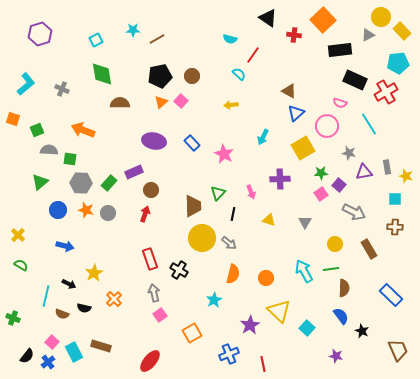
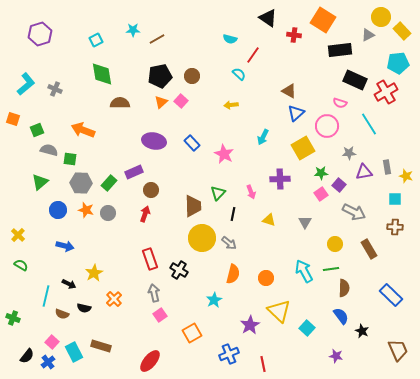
orange square at (323, 20): rotated 15 degrees counterclockwise
gray cross at (62, 89): moved 7 px left
gray semicircle at (49, 150): rotated 12 degrees clockwise
gray star at (349, 153): rotated 16 degrees counterclockwise
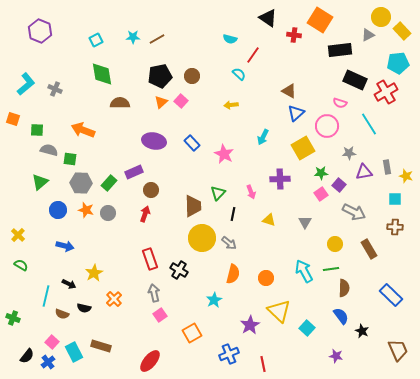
orange square at (323, 20): moved 3 px left
cyan star at (133, 30): moved 7 px down
purple hexagon at (40, 34): moved 3 px up; rotated 20 degrees counterclockwise
green square at (37, 130): rotated 24 degrees clockwise
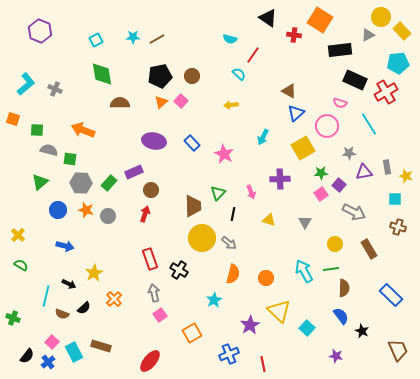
gray circle at (108, 213): moved 3 px down
brown cross at (395, 227): moved 3 px right; rotated 14 degrees clockwise
black semicircle at (84, 308): rotated 56 degrees counterclockwise
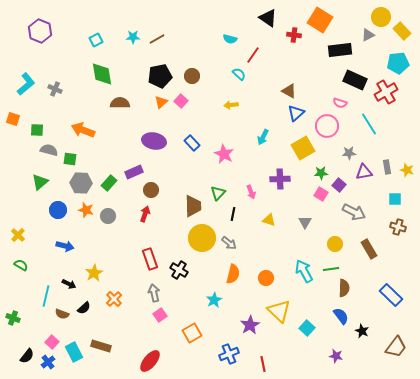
yellow star at (406, 176): moved 1 px right, 6 px up
pink square at (321, 194): rotated 24 degrees counterclockwise
brown trapezoid at (398, 350): moved 2 px left, 3 px up; rotated 60 degrees clockwise
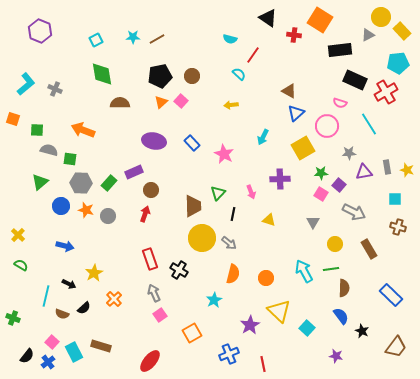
blue circle at (58, 210): moved 3 px right, 4 px up
gray triangle at (305, 222): moved 8 px right
gray arrow at (154, 293): rotated 12 degrees counterclockwise
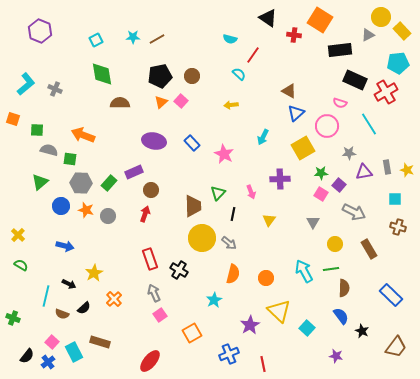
orange arrow at (83, 130): moved 5 px down
yellow triangle at (269, 220): rotated 48 degrees clockwise
brown rectangle at (101, 346): moved 1 px left, 4 px up
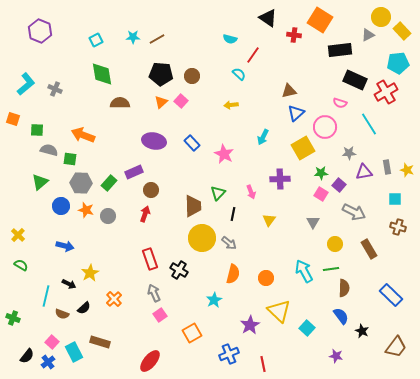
black pentagon at (160, 76): moved 1 px right, 2 px up; rotated 15 degrees clockwise
brown triangle at (289, 91): rotated 42 degrees counterclockwise
pink circle at (327, 126): moved 2 px left, 1 px down
yellow star at (94, 273): moved 4 px left
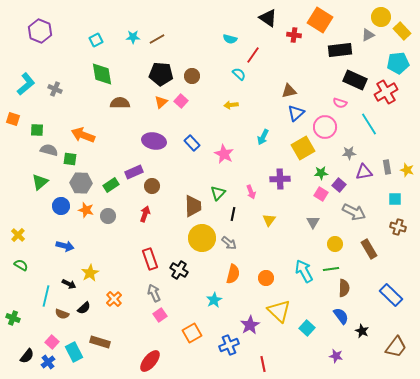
green rectangle at (109, 183): moved 2 px right, 2 px down; rotated 14 degrees clockwise
brown circle at (151, 190): moved 1 px right, 4 px up
blue cross at (229, 354): moved 9 px up
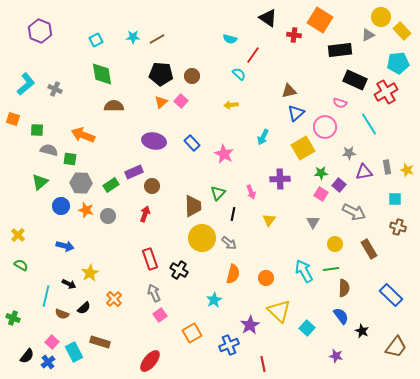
brown semicircle at (120, 103): moved 6 px left, 3 px down
